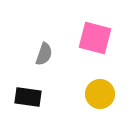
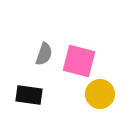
pink square: moved 16 px left, 23 px down
black rectangle: moved 1 px right, 2 px up
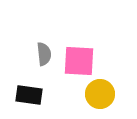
gray semicircle: rotated 25 degrees counterclockwise
pink square: rotated 12 degrees counterclockwise
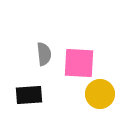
pink square: moved 2 px down
black rectangle: rotated 12 degrees counterclockwise
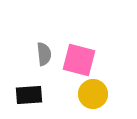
pink square: moved 3 px up; rotated 12 degrees clockwise
yellow circle: moved 7 px left
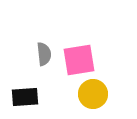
pink square: rotated 24 degrees counterclockwise
black rectangle: moved 4 px left, 2 px down
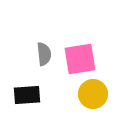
pink square: moved 1 px right, 1 px up
black rectangle: moved 2 px right, 2 px up
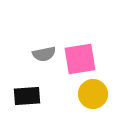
gray semicircle: rotated 85 degrees clockwise
black rectangle: moved 1 px down
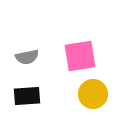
gray semicircle: moved 17 px left, 3 px down
pink square: moved 3 px up
